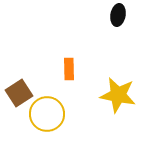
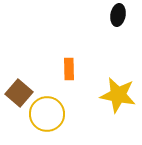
brown square: rotated 16 degrees counterclockwise
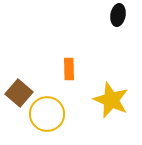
yellow star: moved 7 px left, 5 px down; rotated 12 degrees clockwise
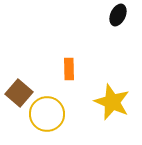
black ellipse: rotated 15 degrees clockwise
yellow star: moved 1 px right, 2 px down
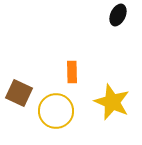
orange rectangle: moved 3 px right, 3 px down
brown square: rotated 16 degrees counterclockwise
yellow circle: moved 9 px right, 3 px up
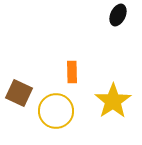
yellow star: moved 1 px right, 1 px up; rotated 15 degrees clockwise
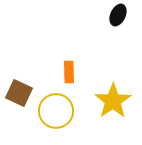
orange rectangle: moved 3 px left
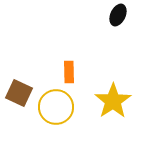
yellow circle: moved 4 px up
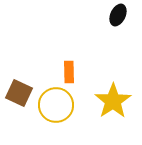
yellow circle: moved 2 px up
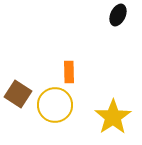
brown square: moved 1 px left, 1 px down; rotated 8 degrees clockwise
yellow star: moved 16 px down
yellow circle: moved 1 px left
